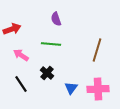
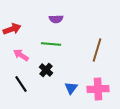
purple semicircle: rotated 72 degrees counterclockwise
black cross: moved 1 px left, 3 px up
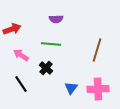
black cross: moved 2 px up
